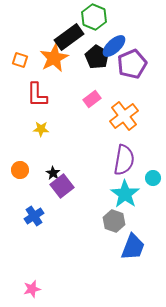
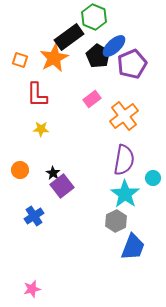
black pentagon: moved 1 px right, 1 px up
gray hexagon: moved 2 px right; rotated 15 degrees clockwise
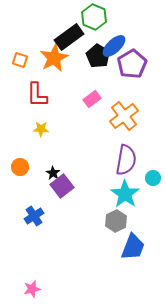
purple pentagon: rotated 8 degrees counterclockwise
purple semicircle: moved 2 px right
orange circle: moved 3 px up
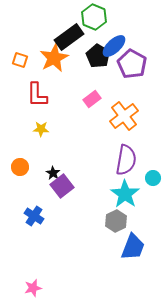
purple pentagon: rotated 12 degrees counterclockwise
blue cross: rotated 24 degrees counterclockwise
pink star: moved 1 px right, 1 px up
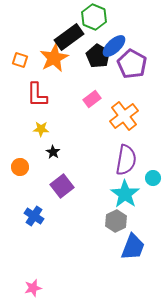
black star: moved 21 px up
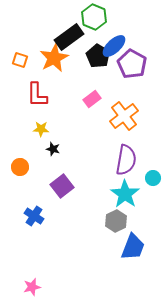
black star: moved 3 px up; rotated 16 degrees counterclockwise
pink star: moved 1 px left, 1 px up
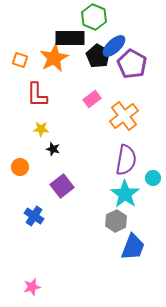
black rectangle: moved 1 px right, 1 px down; rotated 36 degrees clockwise
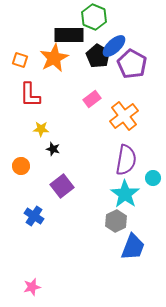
black rectangle: moved 1 px left, 3 px up
red L-shape: moved 7 px left
orange circle: moved 1 px right, 1 px up
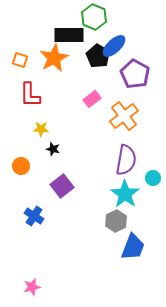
purple pentagon: moved 3 px right, 10 px down
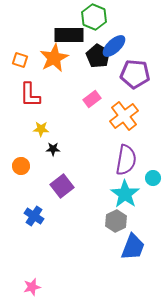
purple pentagon: rotated 24 degrees counterclockwise
black star: rotated 16 degrees counterclockwise
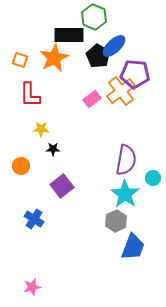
orange cross: moved 3 px left, 25 px up
blue cross: moved 3 px down
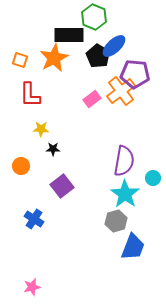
purple semicircle: moved 2 px left, 1 px down
gray hexagon: rotated 10 degrees clockwise
